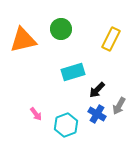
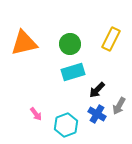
green circle: moved 9 px right, 15 px down
orange triangle: moved 1 px right, 3 px down
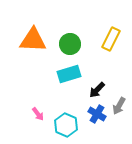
orange triangle: moved 9 px right, 3 px up; rotated 16 degrees clockwise
cyan rectangle: moved 4 px left, 2 px down
pink arrow: moved 2 px right
cyan hexagon: rotated 15 degrees counterclockwise
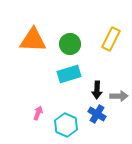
black arrow: rotated 42 degrees counterclockwise
gray arrow: moved 10 px up; rotated 120 degrees counterclockwise
pink arrow: moved 1 px up; rotated 120 degrees counterclockwise
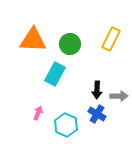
cyan rectangle: moved 14 px left; rotated 45 degrees counterclockwise
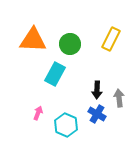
gray arrow: moved 2 px down; rotated 96 degrees counterclockwise
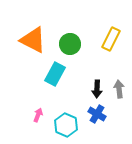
orange triangle: rotated 24 degrees clockwise
black arrow: moved 1 px up
gray arrow: moved 9 px up
pink arrow: moved 2 px down
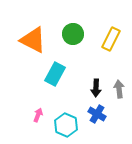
green circle: moved 3 px right, 10 px up
black arrow: moved 1 px left, 1 px up
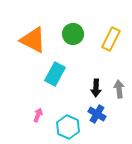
cyan hexagon: moved 2 px right, 2 px down
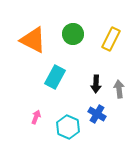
cyan rectangle: moved 3 px down
black arrow: moved 4 px up
pink arrow: moved 2 px left, 2 px down
